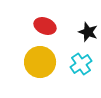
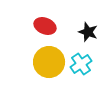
yellow circle: moved 9 px right
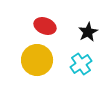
black star: rotated 24 degrees clockwise
yellow circle: moved 12 px left, 2 px up
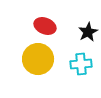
yellow circle: moved 1 px right, 1 px up
cyan cross: rotated 30 degrees clockwise
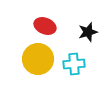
black star: rotated 12 degrees clockwise
cyan cross: moved 7 px left
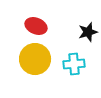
red ellipse: moved 9 px left
yellow circle: moved 3 px left
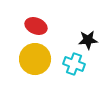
black star: moved 8 px down; rotated 12 degrees clockwise
cyan cross: rotated 25 degrees clockwise
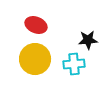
red ellipse: moved 1 px up
cyan cross: rotated 25 degrees counterclockwise
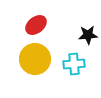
red ellipse: rotated 60 degrees counterclockwise
black star: moved 5 px up
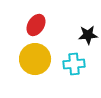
red ellipse: rotated 20 degrees counterclockwise
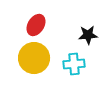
yellow circle: moved 1 px left, 1 px up
